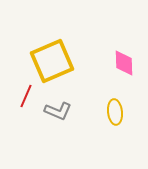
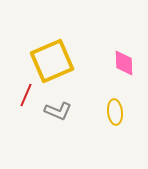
red line: moved 1 px up
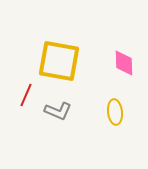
yellow square: moved 7 px right; rotated 33 degrees clockwise
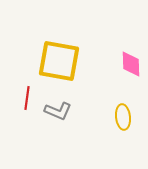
pink diamond: moved 7 px right, 1 px down
red line: moved 1 px right, 3 px down; rotated 15 degrees counterclockwise
yellow ellipse: moved 8 px right, 5 px down
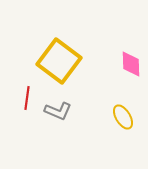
yellow square: rotated 27 degrees clockwise
yellow ellipse: rotated 25 degrees counterclockwise
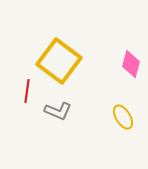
pink diamond: rotated 16 degrees clockwise
red line: moved 7 px up
